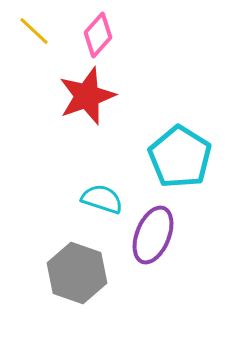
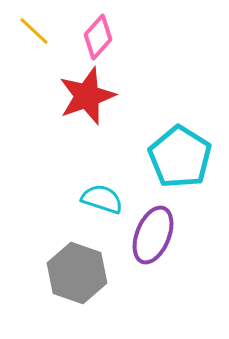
pink diamond: moved 2 px down
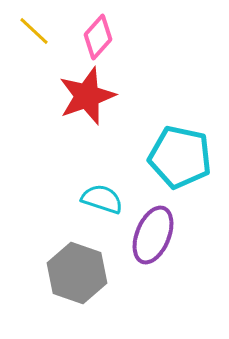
cyan pentagon: rotated 20 degrees counterclockwise
